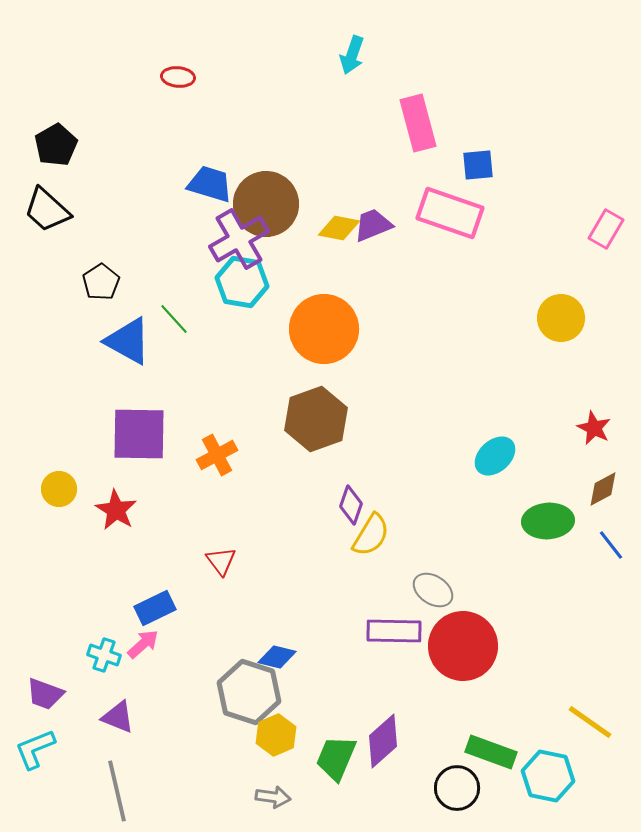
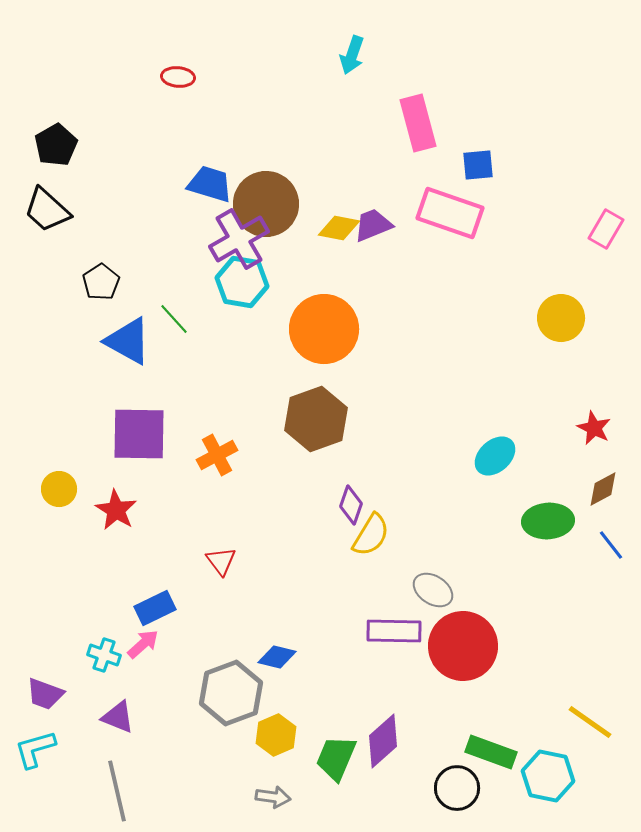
gray hexagon at (249, 692): moved 18 px left, 1 px down; rotated 22 degrees clockwise
cyan L-shape at (35, 749): rotated 6 degrees clockwise
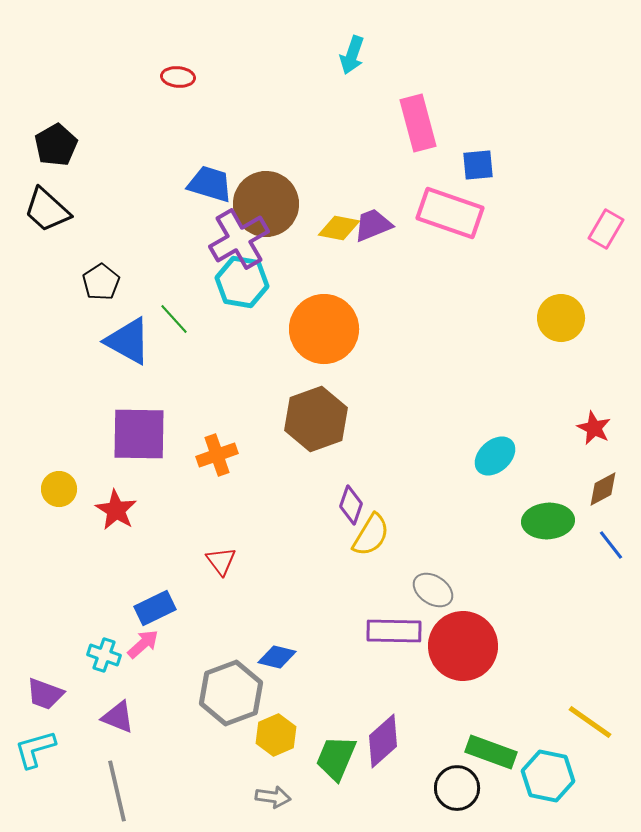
orange cross at (217, 455): rotated 9 degrees clockwise
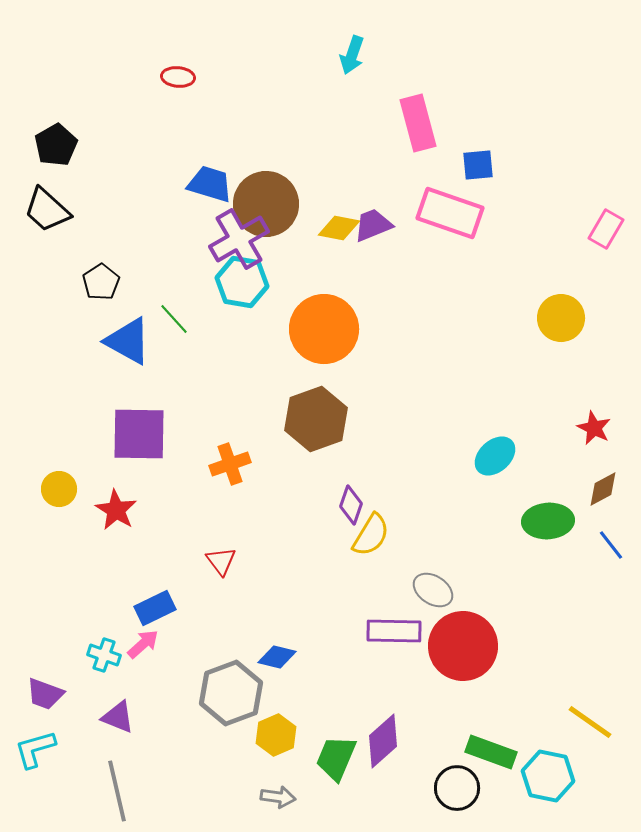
orange cross at (217, 455): moved 13 px right, 9 px down
gray arrow at (273, 797): moved 5 px right
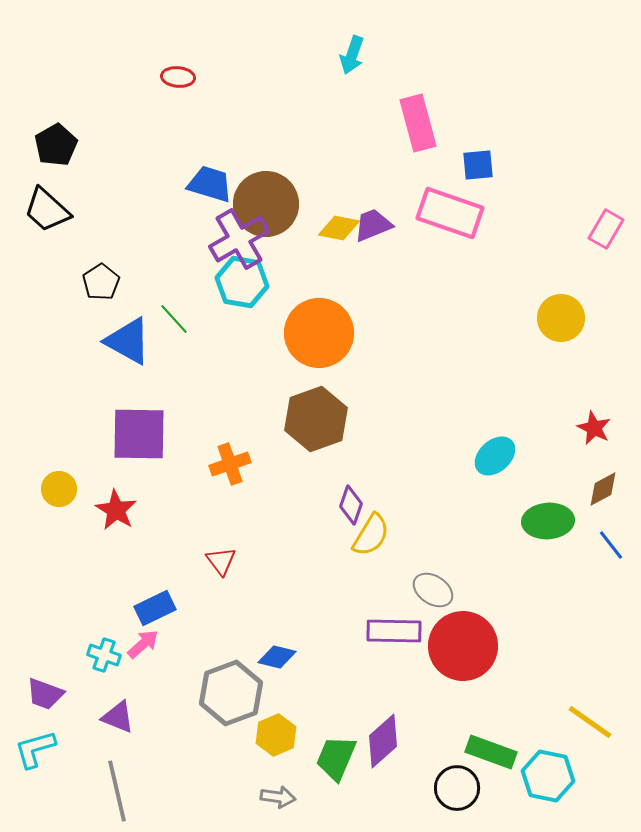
orange circle at (324, 329): moved 5 px left, 4 px down
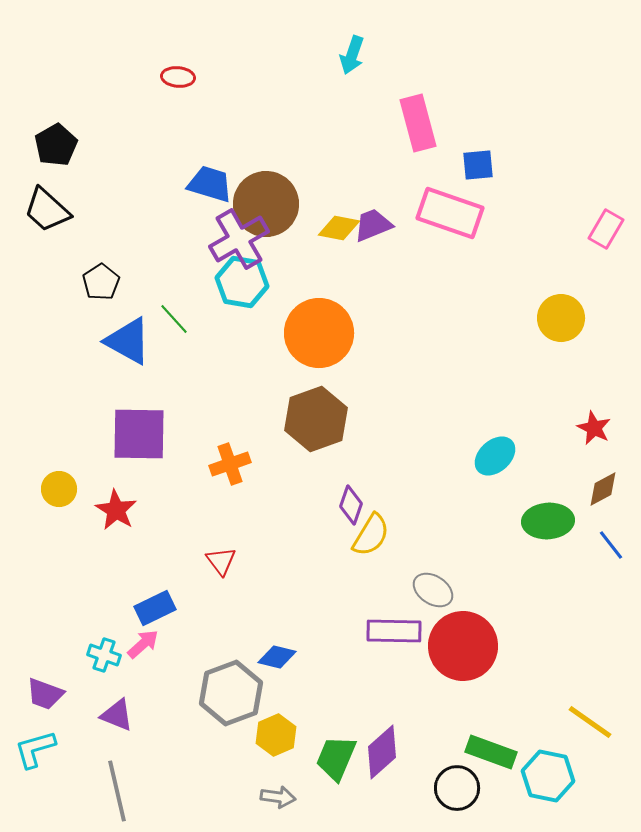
purple triangle at (118, 717): moved 1 px left, 2 px up
purple diamond at (383, 741): moved 1 px left, 11 px down
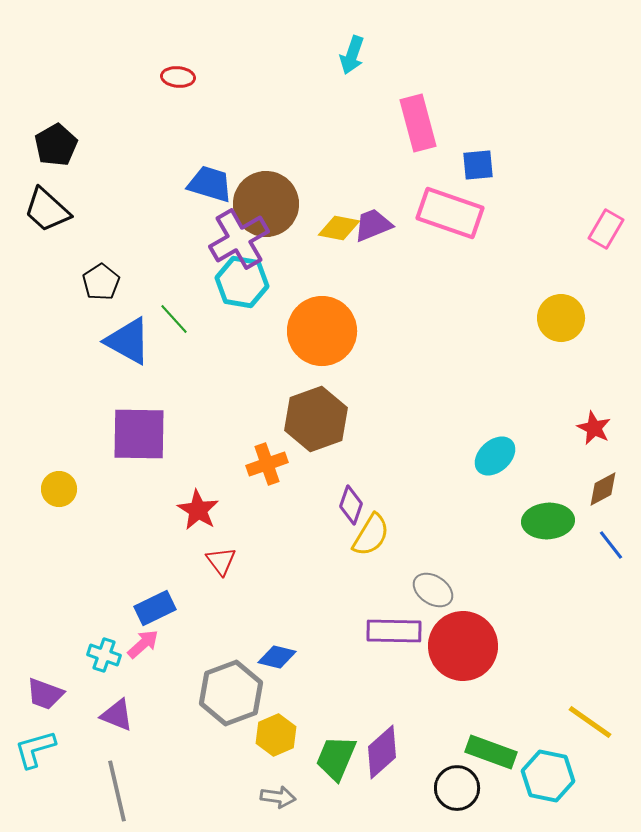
orange circle at (319, 333): moved 3 px right, 2 px up
orange cross at (230, 464): moved 37 px right
red star at (116, 510): moved 82 px right
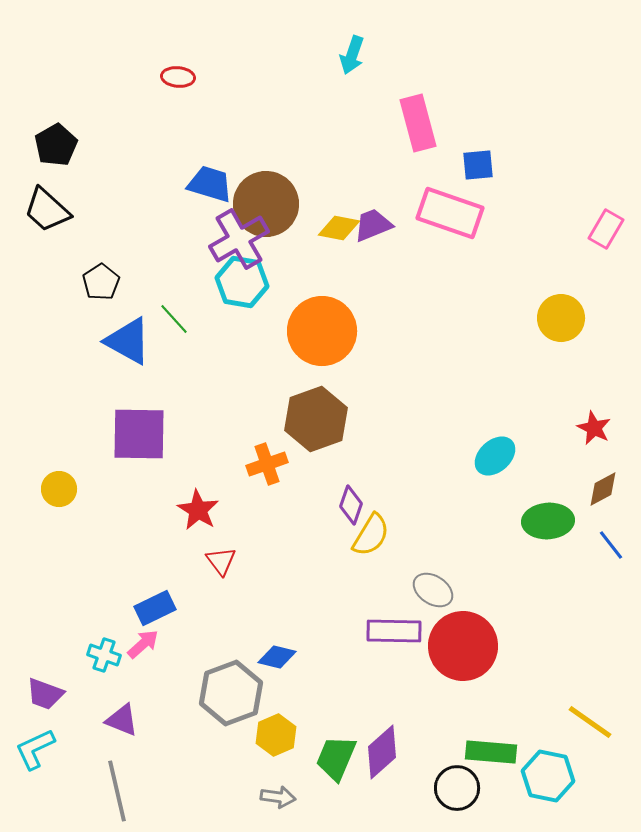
purple triangle at (117, 715): moved 5 px right, 5 px down
cyan L-shape at (35, 749): rotated 9 degrees counterclockwise
green rectangle at (491, 752): rotated 15 degrees counterclockwise
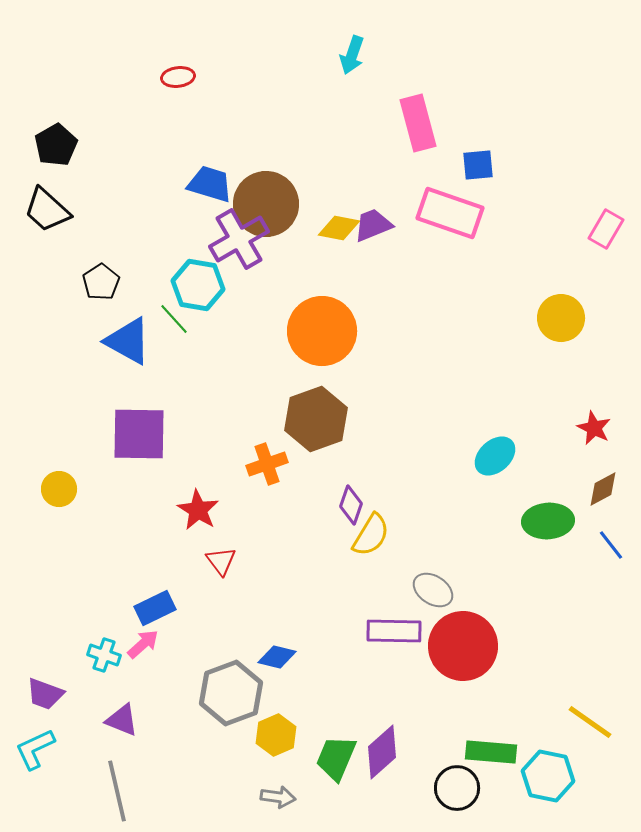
red ellipse at (178, 77): rotated 12 degrees counterclockwise
cyan hexagon at (242, 282): moved 44 px left, 3 px down
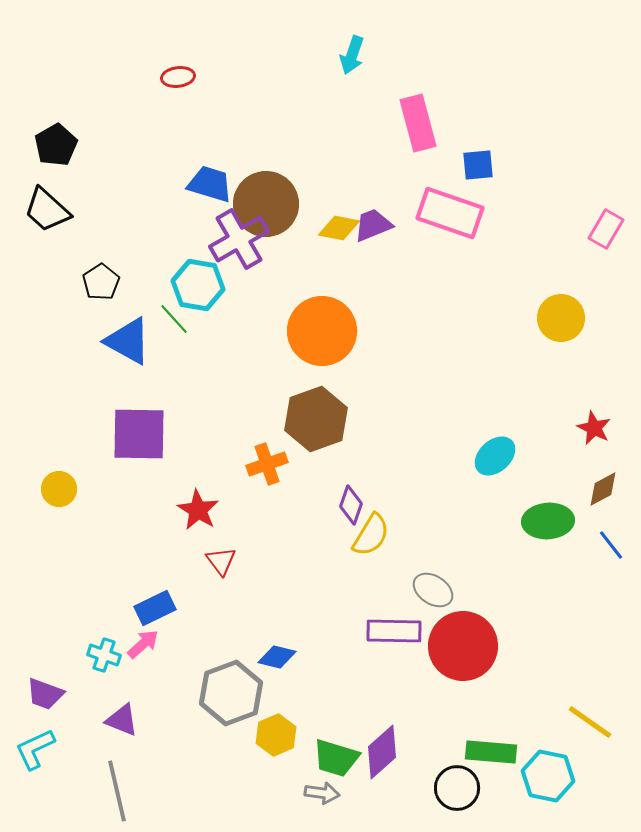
green trapezoid at (336, 758): rotated 96 degrees counterclockwise
gray arrow at (278, 797): moved 44 px right, 4 px up
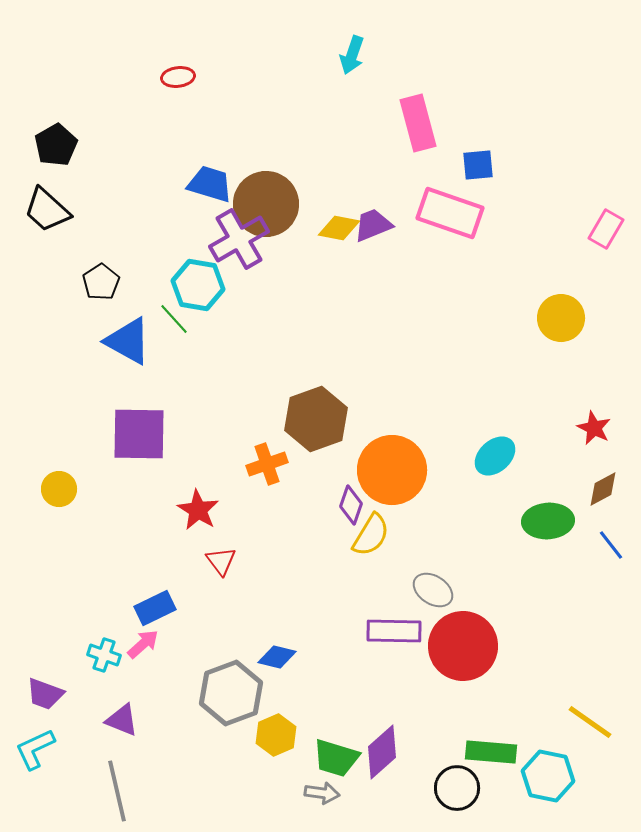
orange circle at (322, 331): moved 70 px right, 139 px down
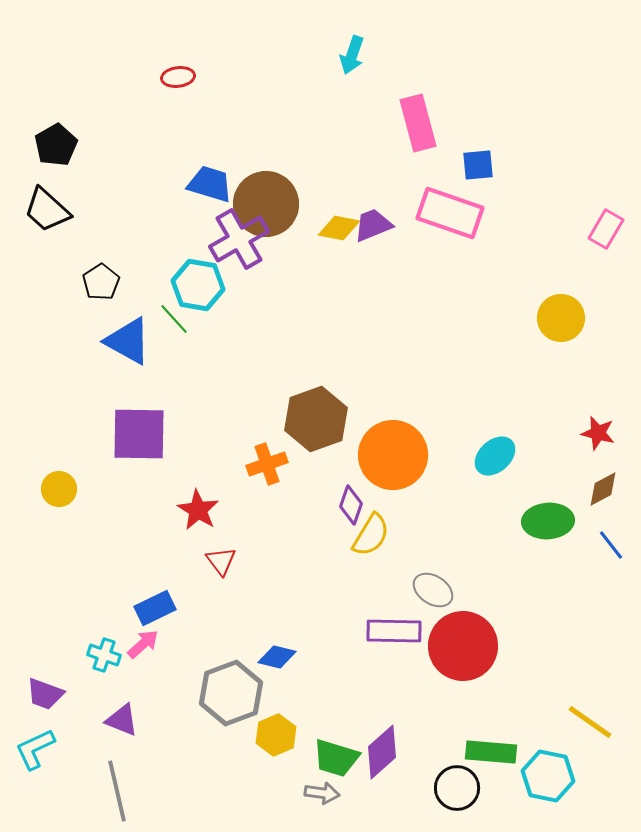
red star at (594, 428): moved 4 px right, 5 px down; rotated 12 degrees counterclockwise
orange circle at (392, 470): moved 1 px right, 15 px up
